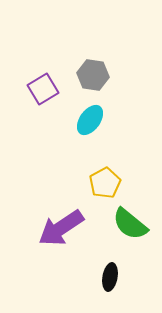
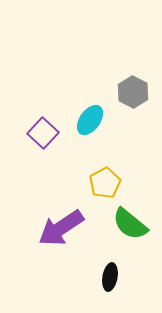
gray hexagon: moved 40 px right, 17 px down; rotated 20 degrees clockwise
purple square: moved 44 px down; rotated 16 degrees counterclockwise
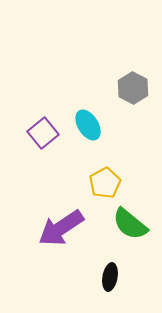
gray hexagon: moved 4 px up
cyan ellipse: moved 2 px left, 5 px down; rotated 68 degrees counterclockwise
purple square: rotated 8 degrees clockwise
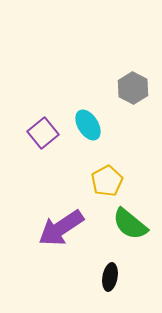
yellow pentagon: moved 2 px right, 2 px up
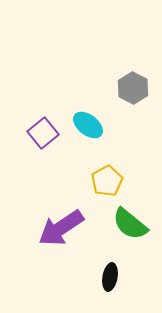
cyan ellipse: rotated 20 degrees counterclockwise
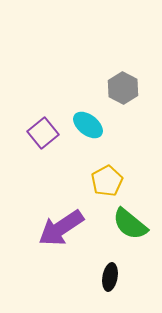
gray hexagon: moved 10 px left
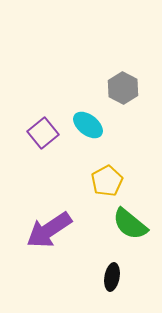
purple arrow: moved 12 px left, 2 px down
black ellipse: moved 2 px right
